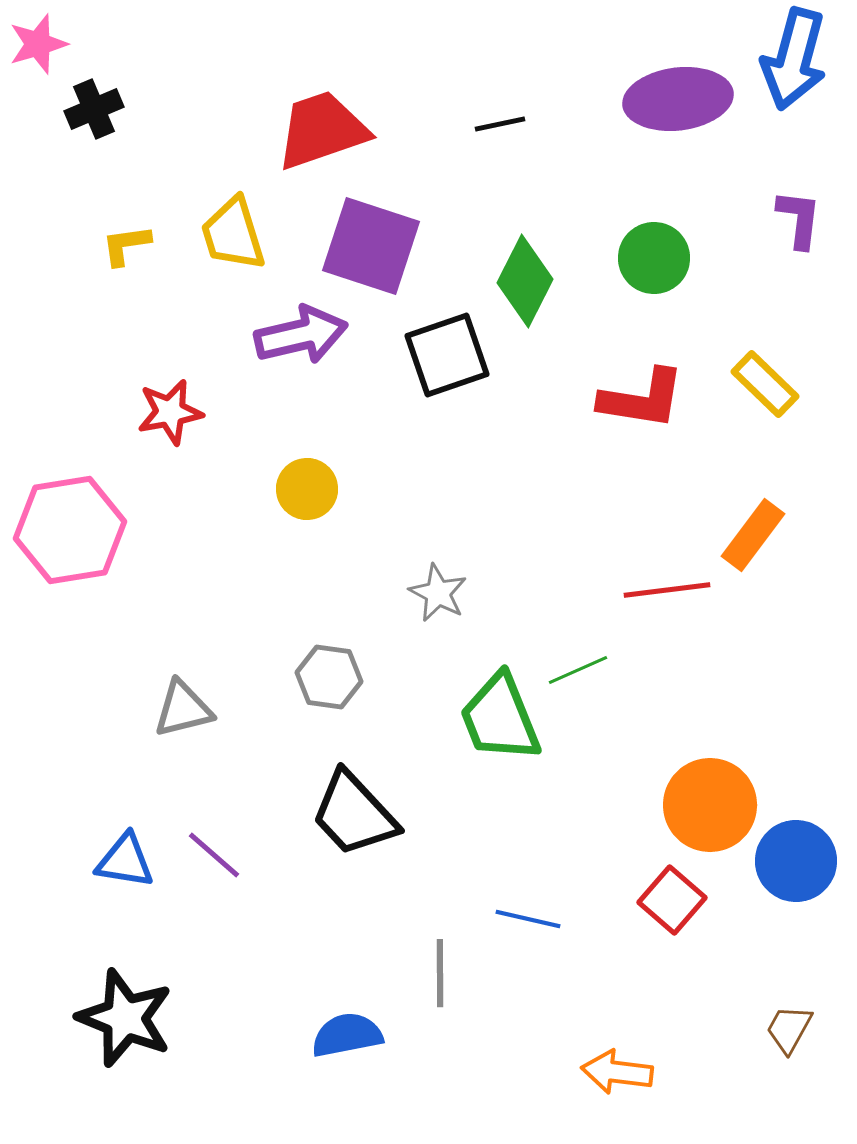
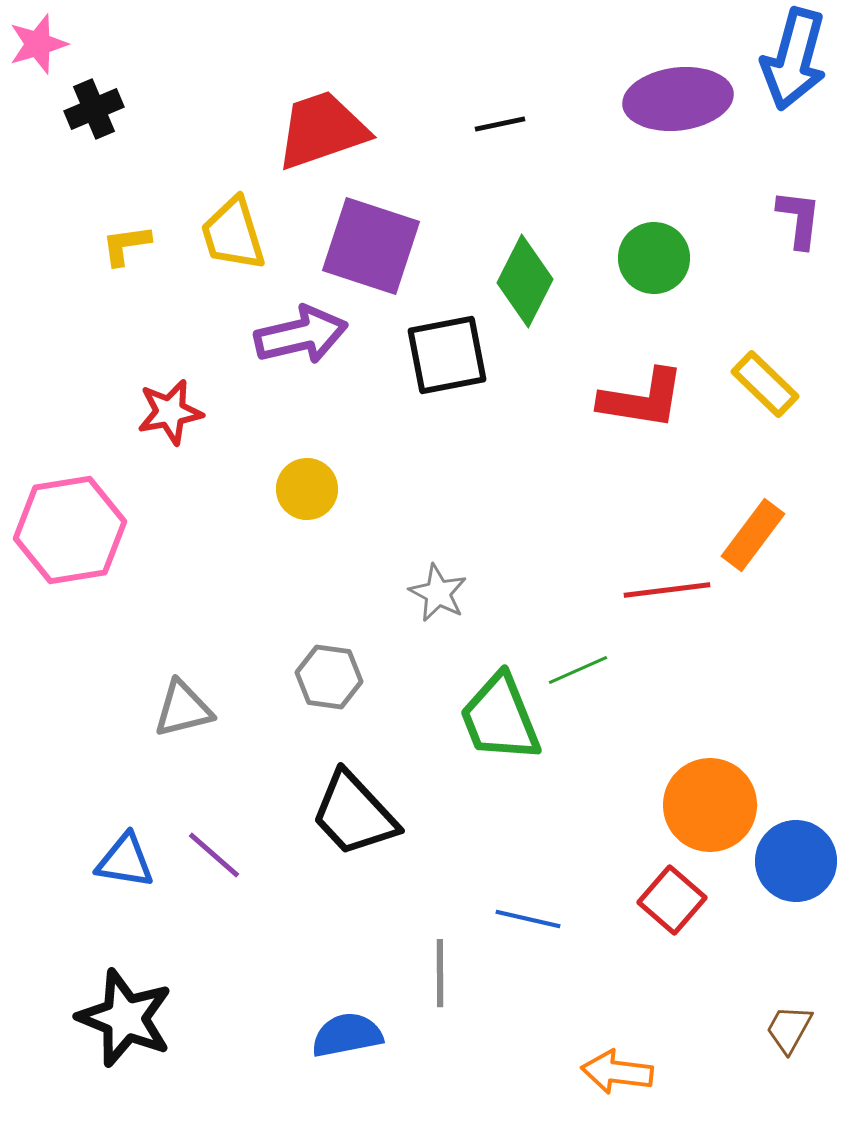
black square: rotated 8 degrees clockwise
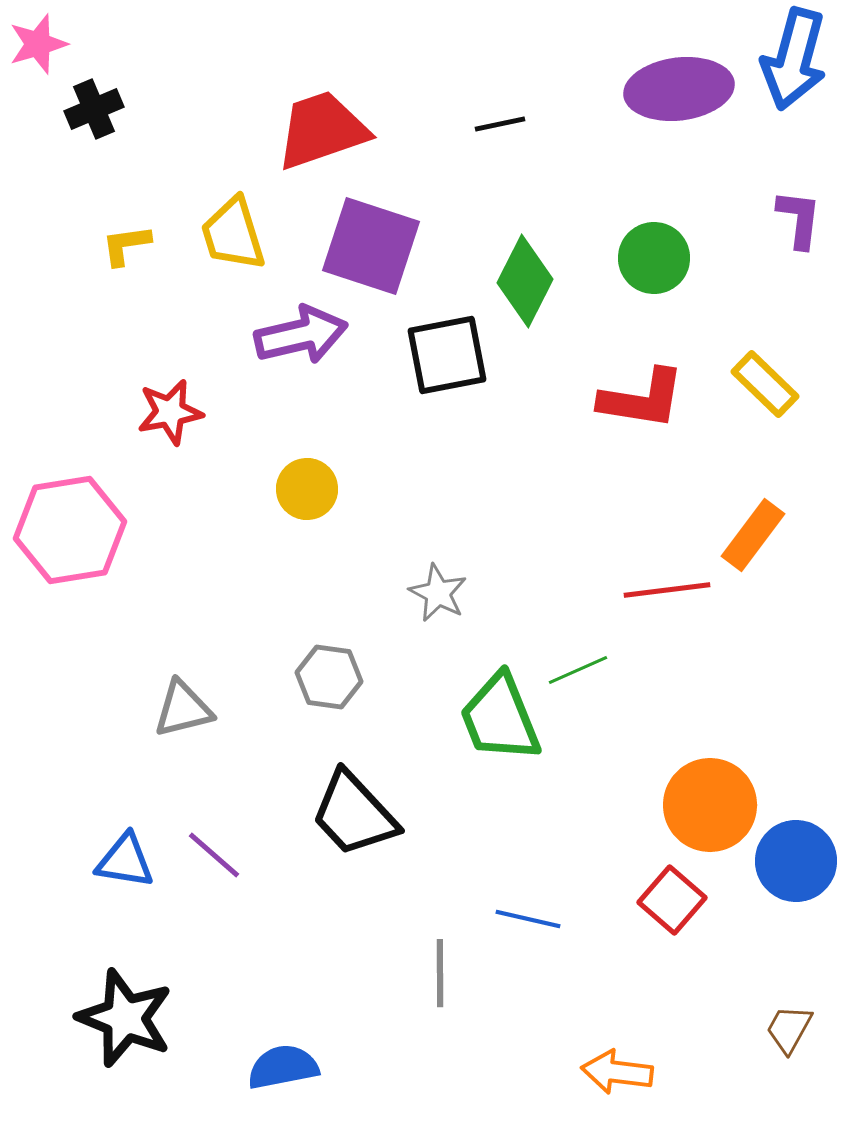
purple ellipse: moved 1 px right, 10 px up
blue semicircle: moved 64 px left, 32 px down
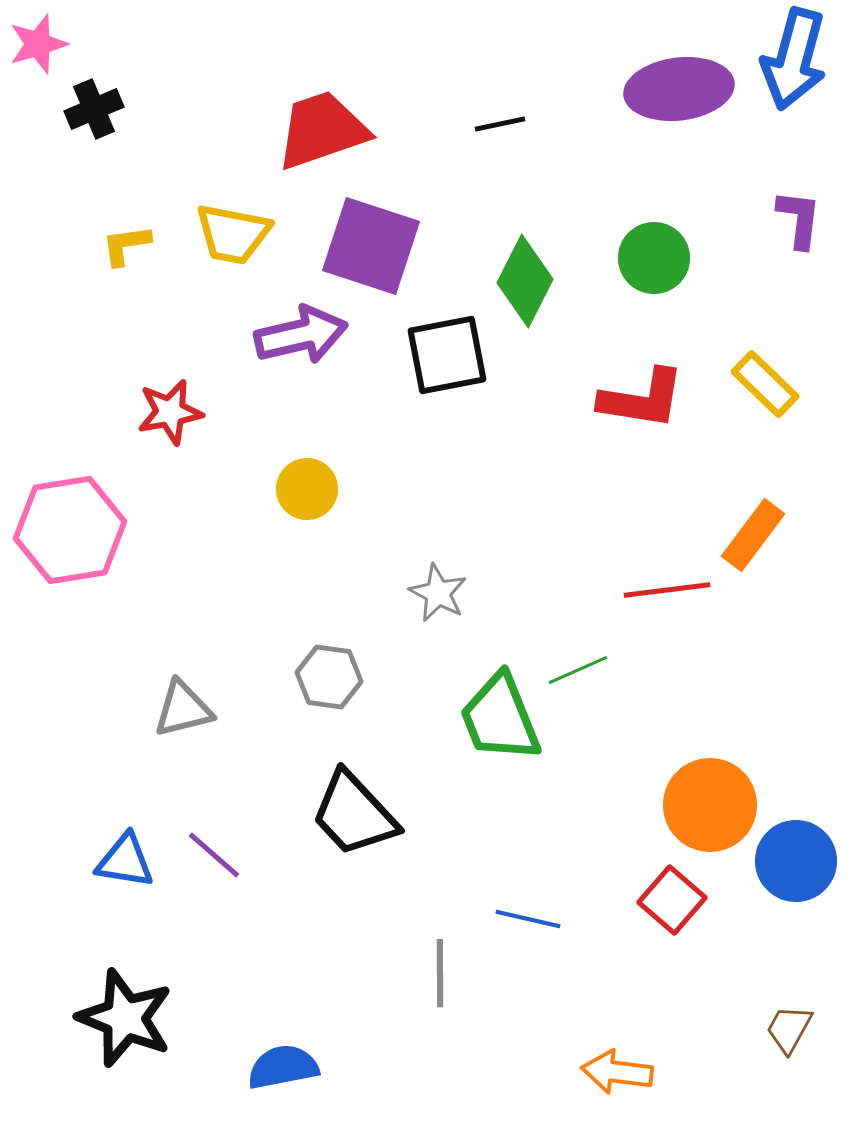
yellow trapezoid: rotated 62 degrees counterclockwise
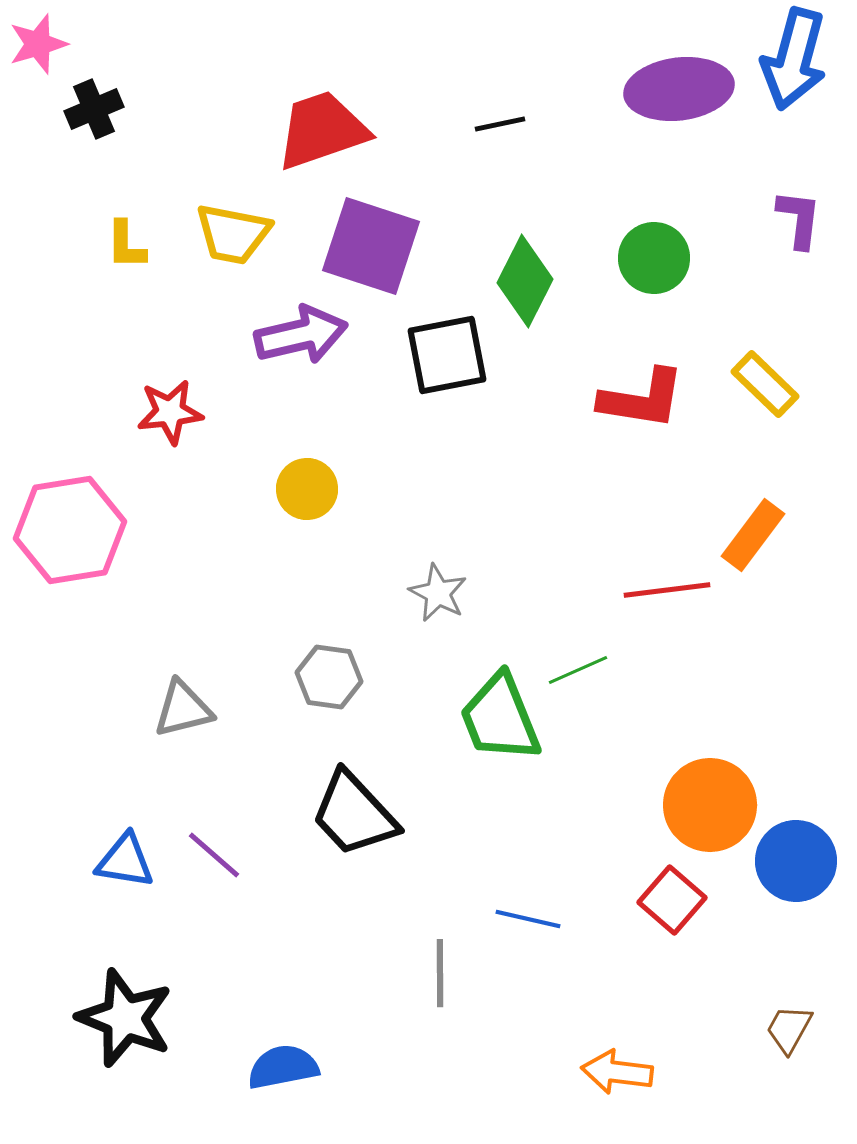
yellow L-shape: rotated 82 degrees counterclockwise
red star: rotated 4 degrees clockwise
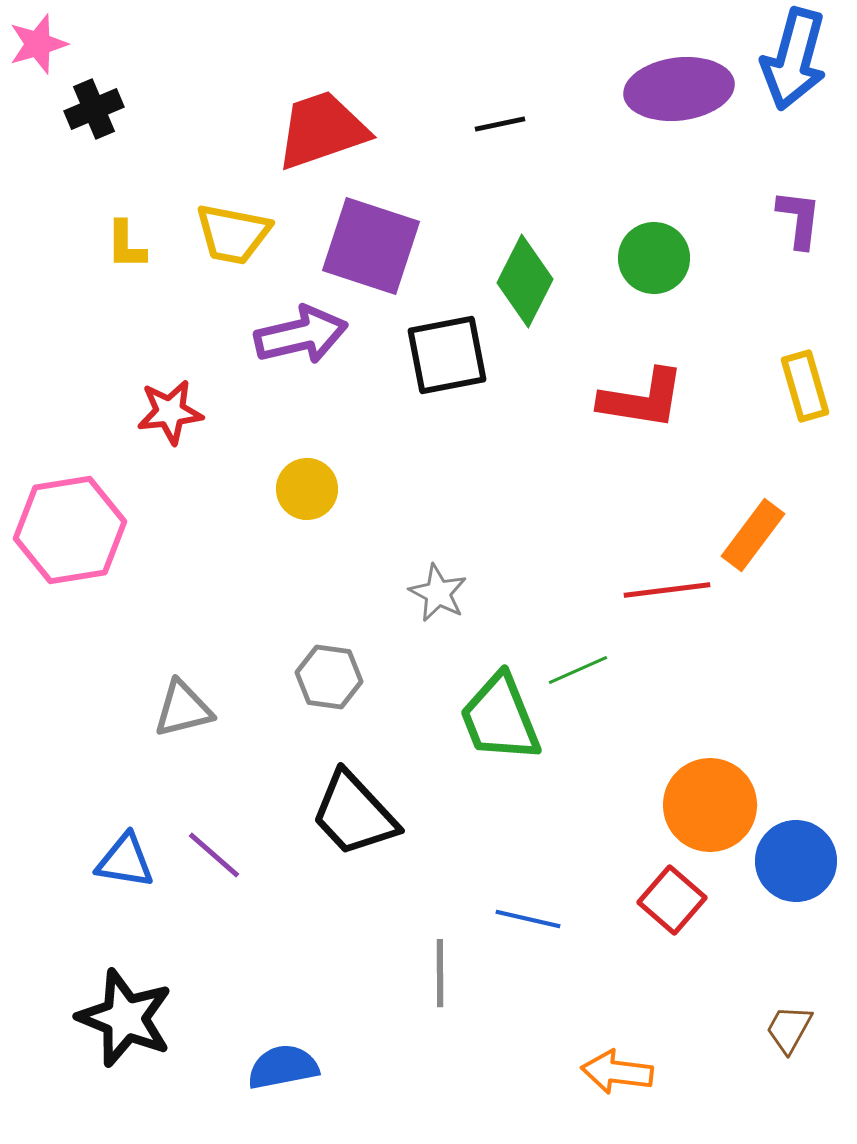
yellow rectangle: moved 40 px right, 2 px down; rotated 30 degrees clockwise
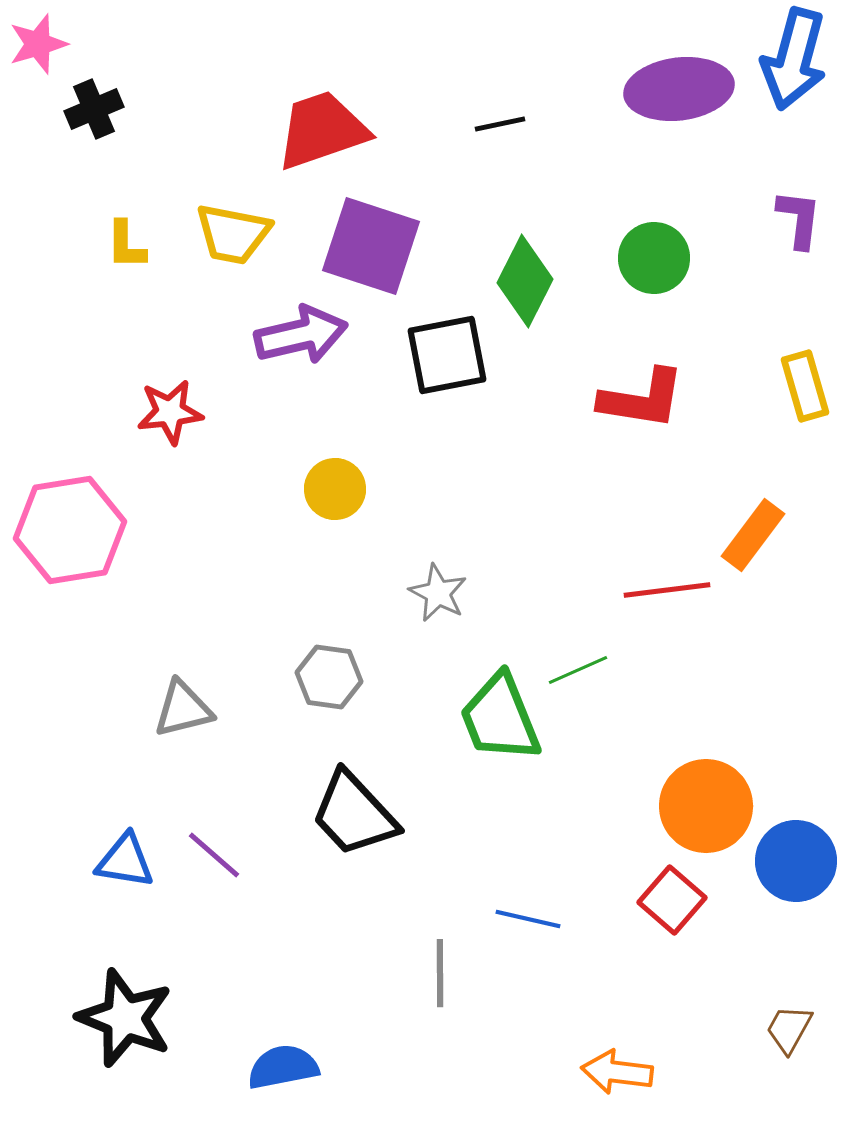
yellow circle: moved 28 px right
orange circle: moved 4 px left, 1 px down
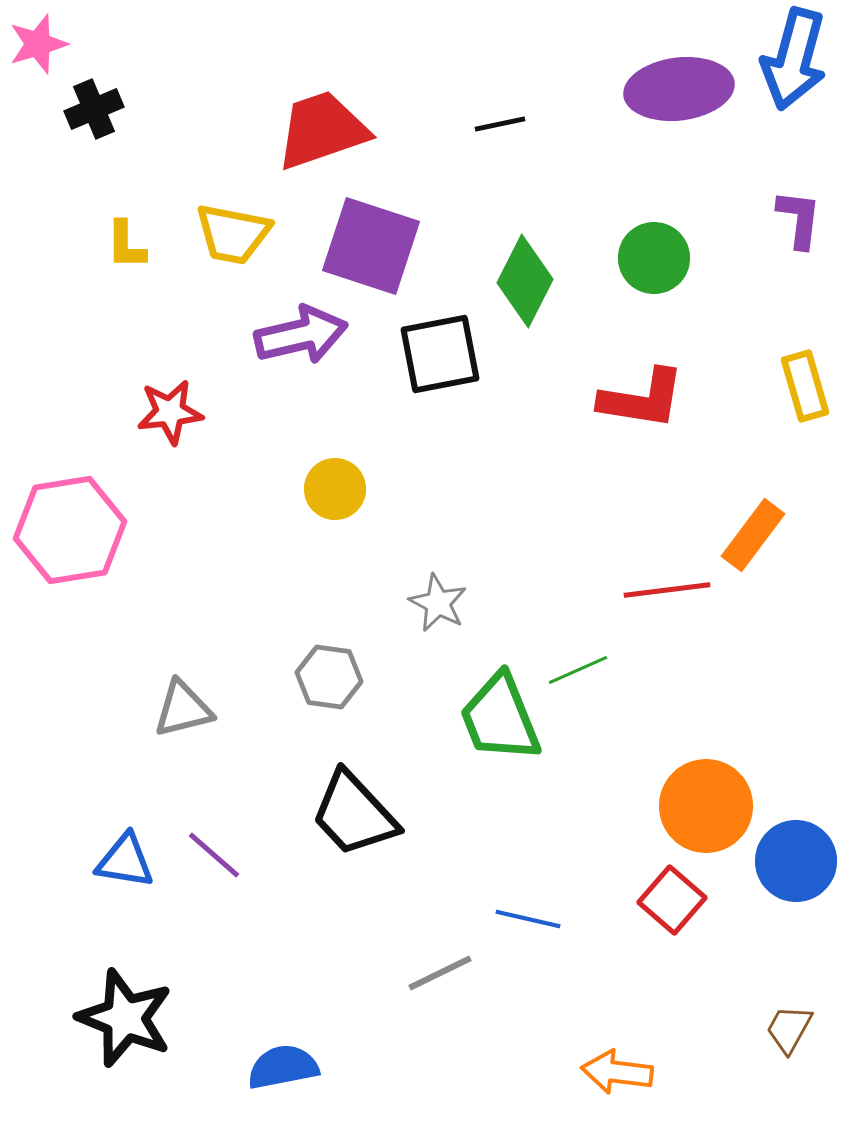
black square: moved 7 px left, 1 px up
gray star: moved 10 px down
gray line: rotated 64 degrees clockwise
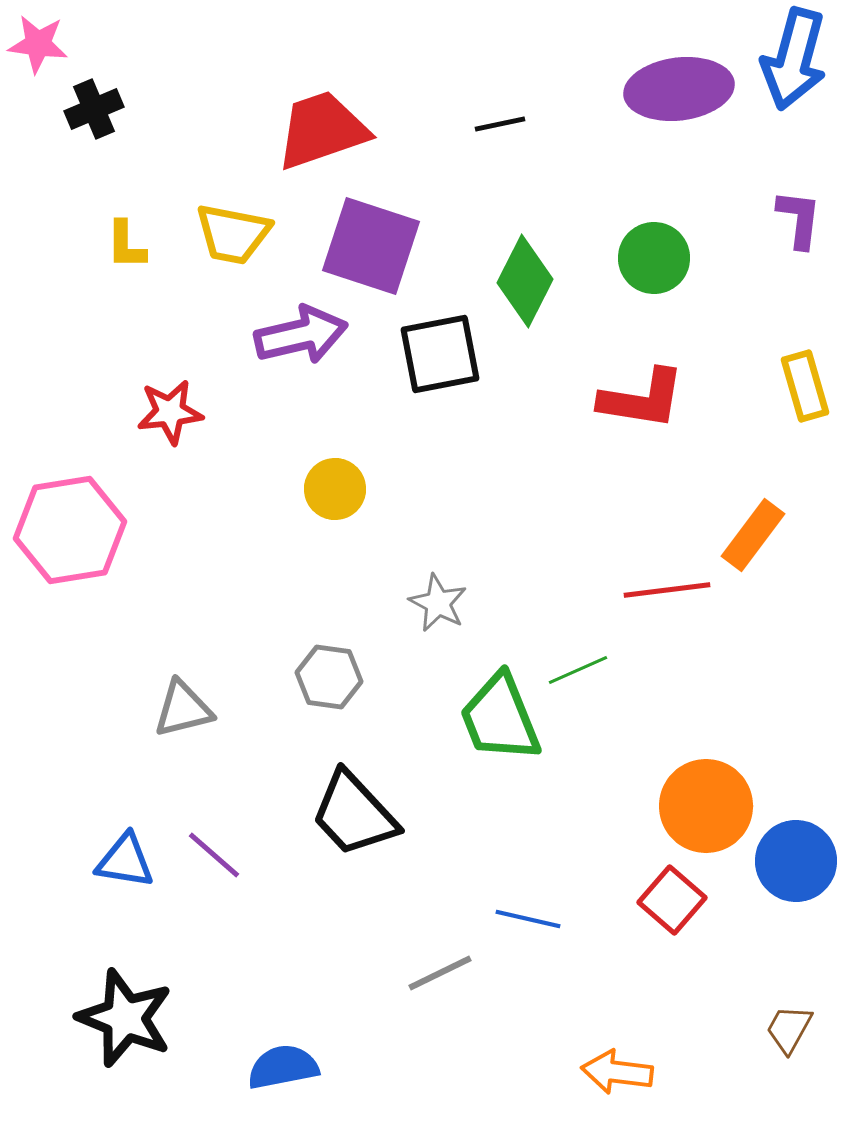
pink star: rotated 24 degrees clockwise
